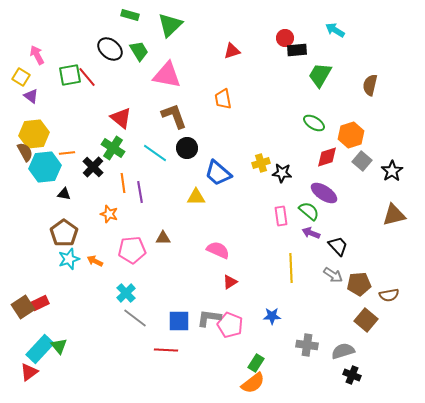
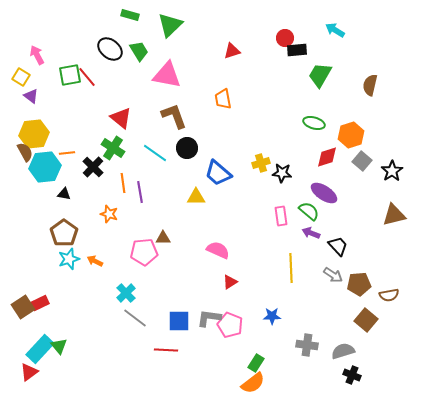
green ellipse at (314, 123): rotated 15 degrees counterclockwise
pink pentagon at (132, 250): moved 12 px right, 2 px down
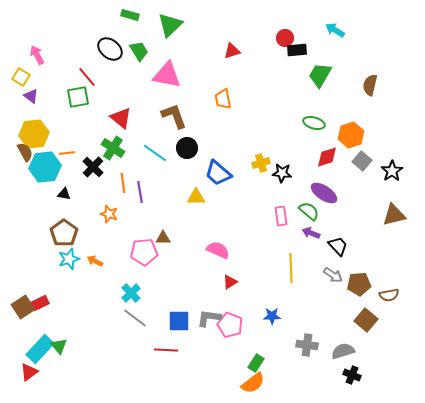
green square at (70, 75): moved 8 px right, 22 px down
cyan cross at (126, 293): moved 5 px right
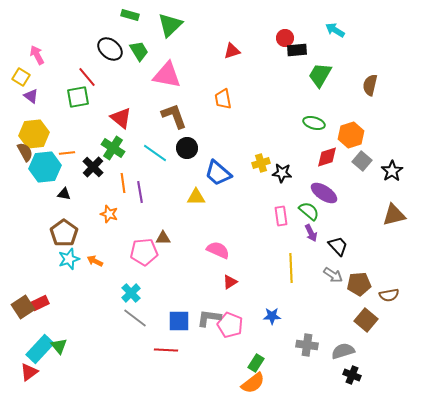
purple arrow at (311, 233): rotated 138 degrees counterclockwise
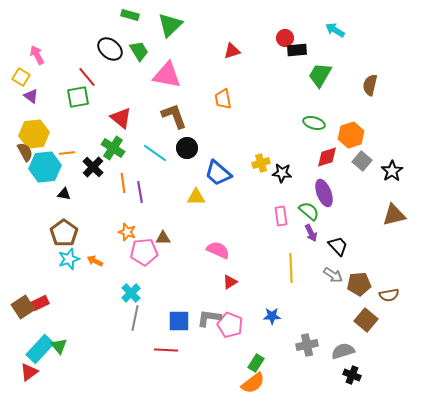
purple ellipse at (324, 193): rotated 36 degrees clockwise
orange star at (109, 214): moved 18 px right, 18 px down
gray line at (135, 318): rotated 65 degrees clockwise
gray cross at (307, 345): rotated 20 degrees counterclockwise
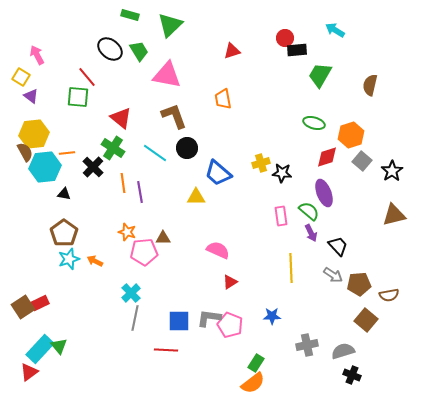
green square at (78, 97): rotated 15 degrees clockwise
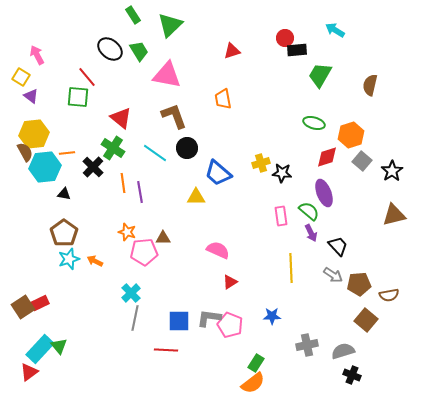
green rectangle at (130, 15): moved 3 px right; rotated 42 degrees clockwise
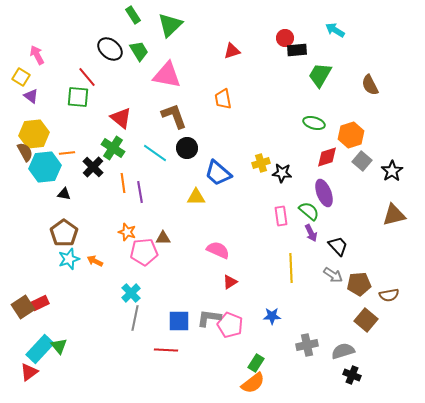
brown semicircle at (370, 85): rotated 40 degrees counterclockwise
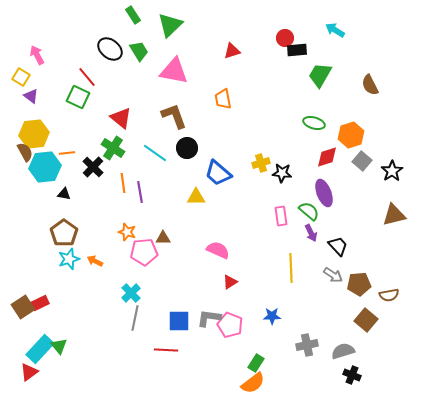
pink triangle at (167, 75): moved 7 px right, 4 px up
green square at (78, 97): rotated 20 degrees clockwise
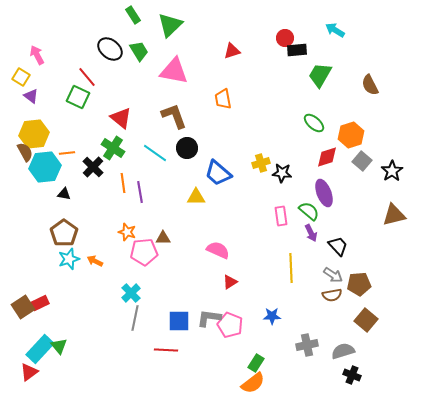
green ellipse at (314, 123): rotated 25 degrees clockwise
brown semicircle at (389, 295): moved 57 px left
